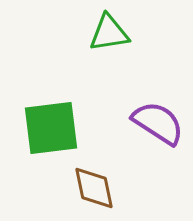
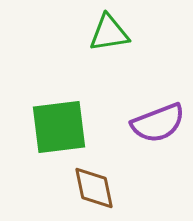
purple semicircle: rotated 126 degrees clockwise
green square: moved 8 px right, 1 px up
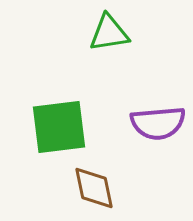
purple semicircle: rotated 16 degrees clockwise
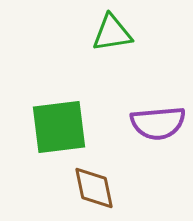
green triangle: moved 3 px right
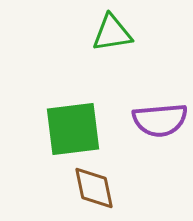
purple semicircle: moved 2 px right, 3 px up
green square: moved 14 px right, 2 px down
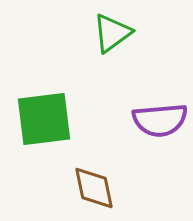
green triangle: rotated 27 degrees counterclockwise
green square: moved 29 px left, 10 px up
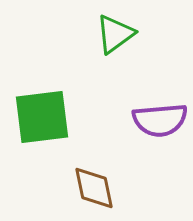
green triangle: moved 3 px right, 1 px down
green square: moved 2 px left, 2 px up
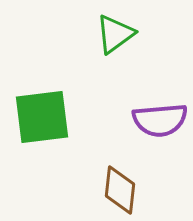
brown diamond: moved 26 px right, 2 px down; rotated 18 degrees clockwise
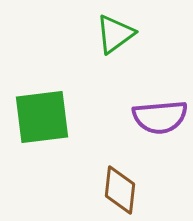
purple semicircle: moved 3 px up
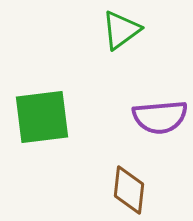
green triangle: moved 6 px right, 4 px up
brown diamond: moved 9 px right
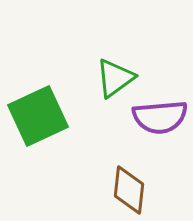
green triangle: moved 6 px left, 48 px down
green square: moved 4 px left, 1 px up; rotated 18 degrees counterclockwise
